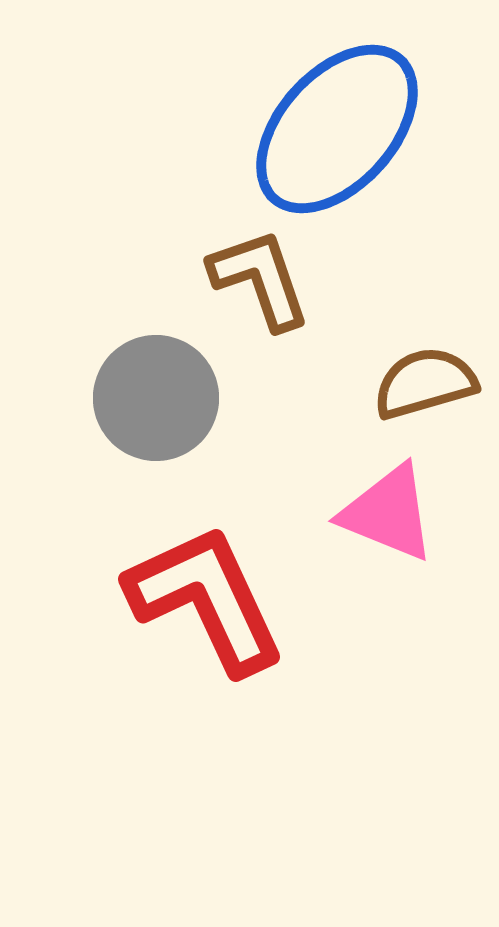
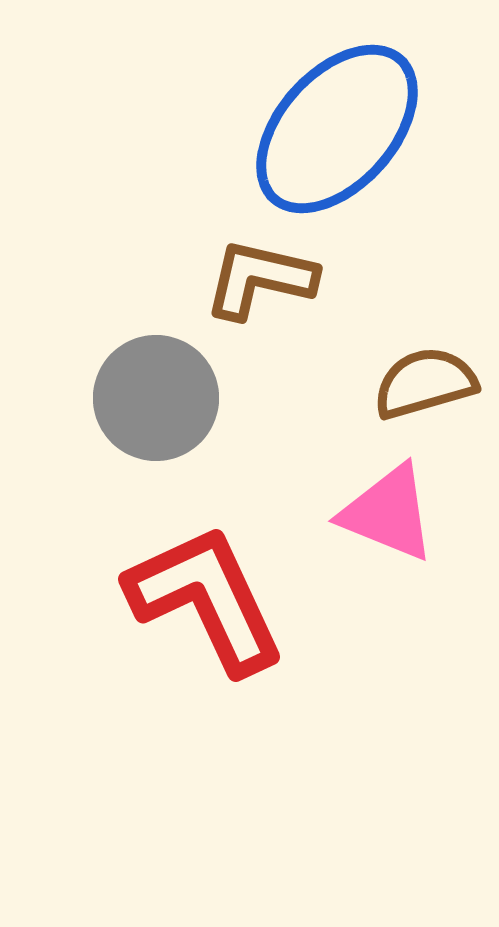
brown L-shape: rotated 58 degrees counterclockwise
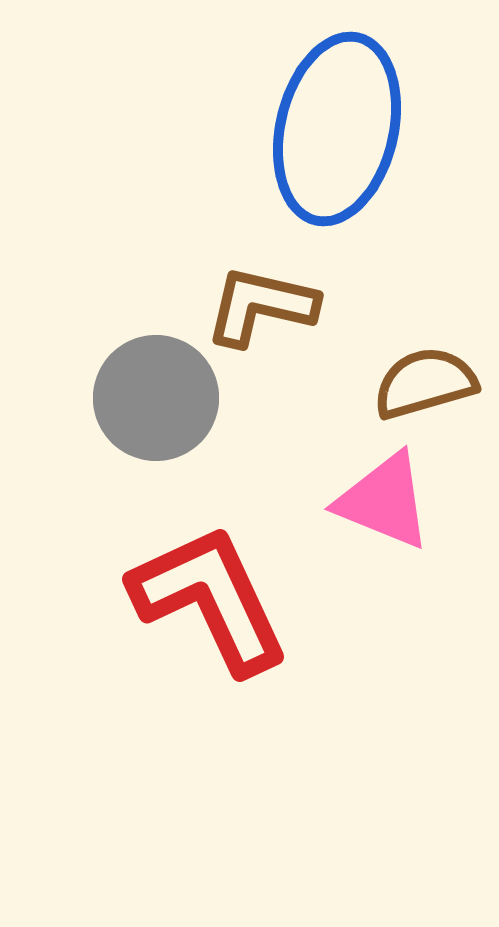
blue ellipse: rotated 29 degrees counterclockwise
brown L-shape: moved 1 px right, 27 px down
pink triangle: moved 4 px left, 12 px up
red L-shape: moved 4 px right
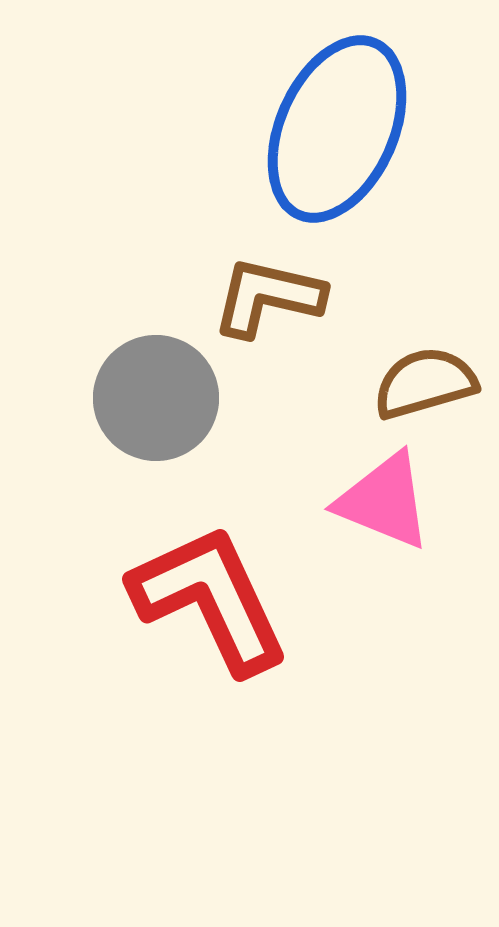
blue ellipse: rotated 11 degrees clockwise
brown L-shape: moved 7 px right, 9 px up
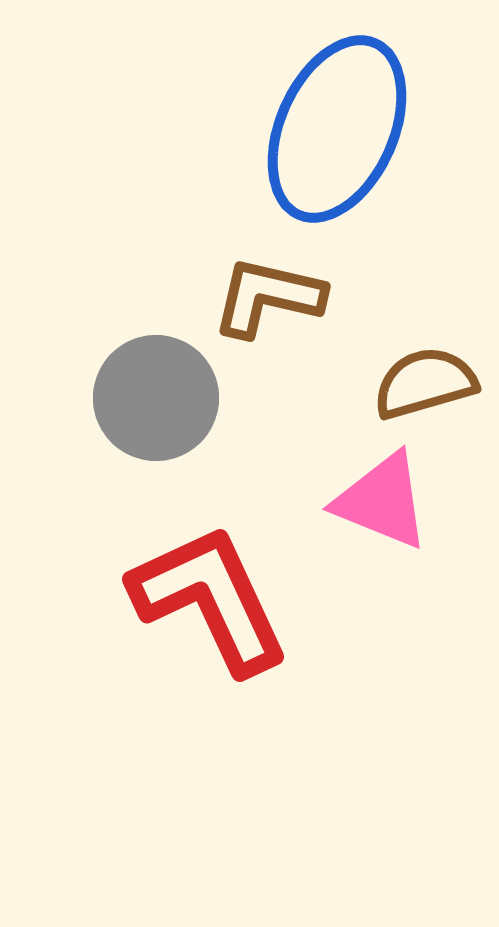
pink triangle: moved 2 px left
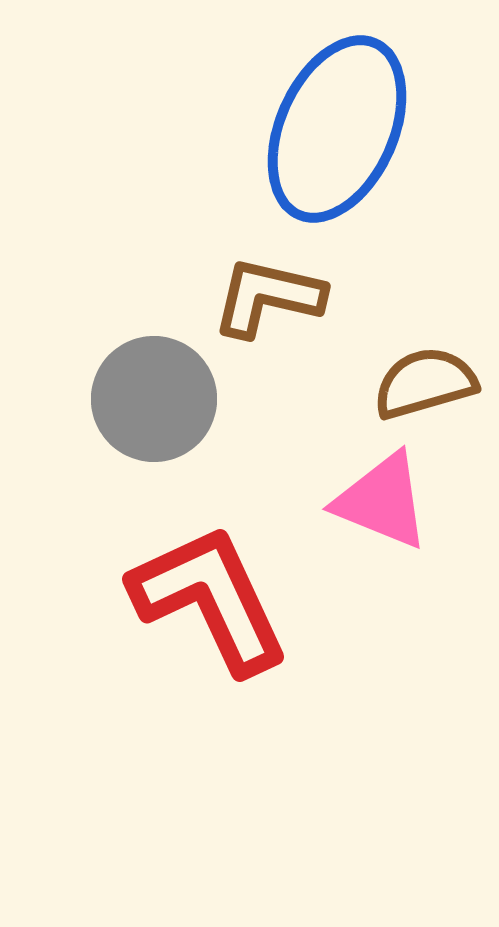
gray circle: moved 2 px left, 1 px down
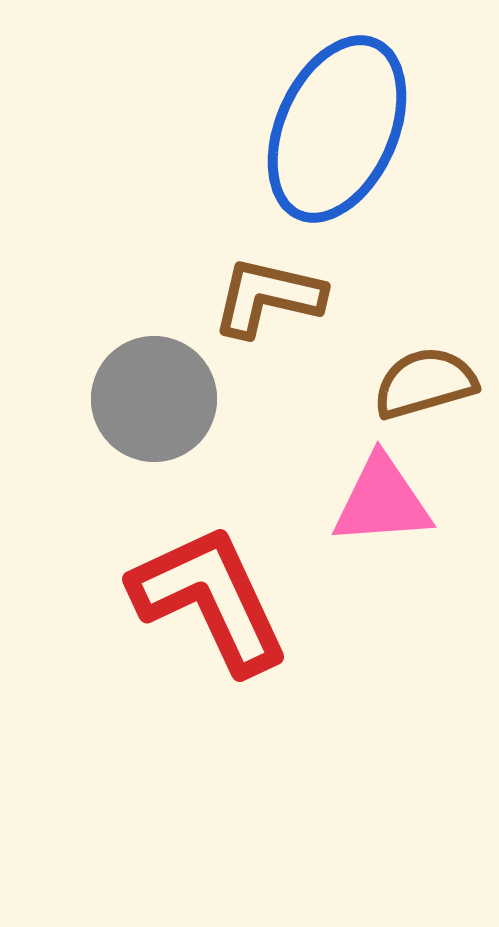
pink triangle: rotated 26 degrees counterclockwise
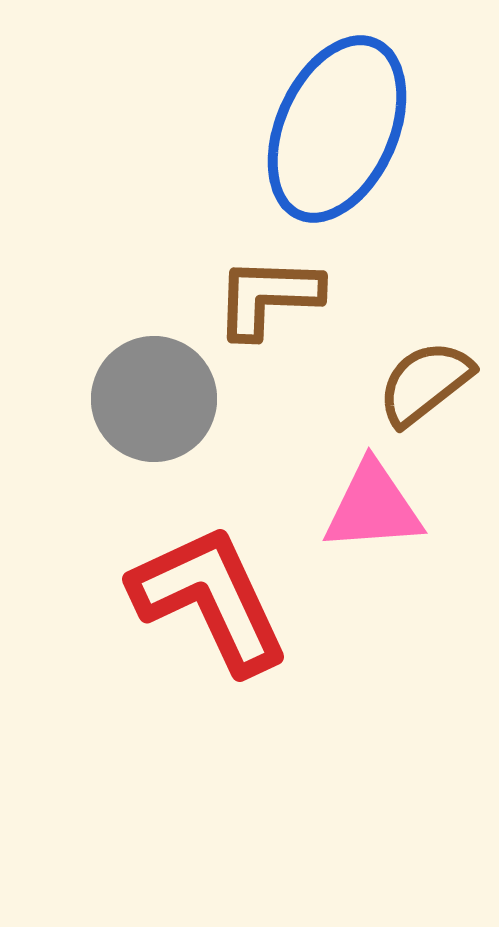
brown L-shape: rotated 11 degrees counterclockwise
brown semicircle: rotated 22 degrees counterclockwise
pink triangle: moved 9 px left, 6 px down
